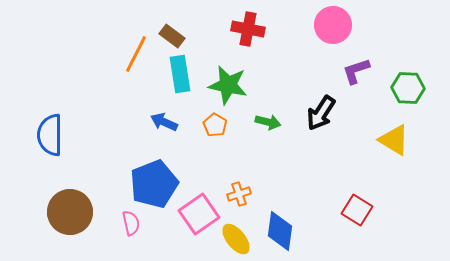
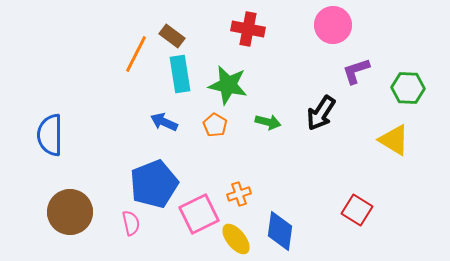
pink square: rotated 9 degrees clockwise
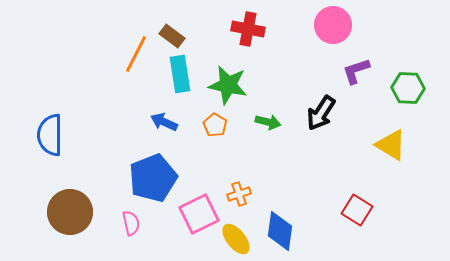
yellow triangle: moved 3 px left, 5 px down
blue pentagon: moved 1 px left, 6 px up
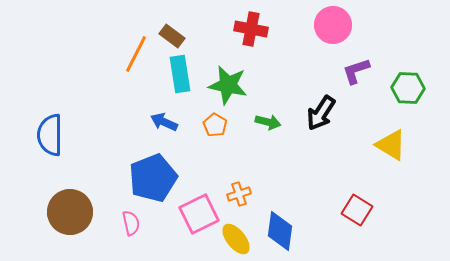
red cross: moved 3 px right
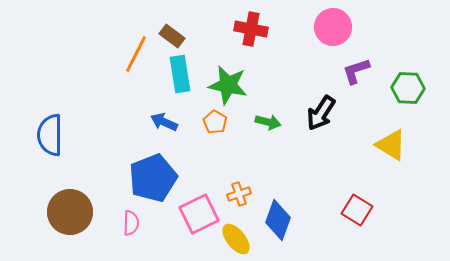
pink circle: moved 2 px down
orange pentagon: moved 3 px up
pink semicircle: rotated 15 degrees clockwise
blue diamond: moved 2 px left, 11 px up; rotated 12 degrees clockwise
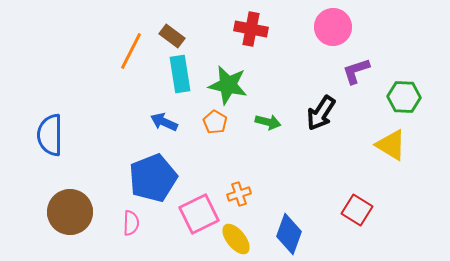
orange line: moved 5 px left, 3 px up
green hexagon: moved 4 px left, 9 px down
blue diamond: moved 11 px right, 14 px down
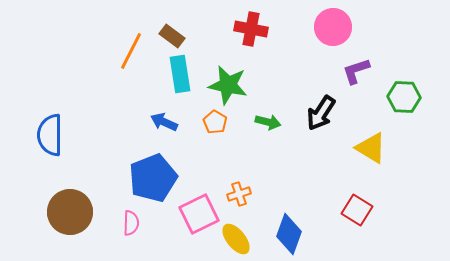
yellow triangle: moved 20 px left, 3 px down
